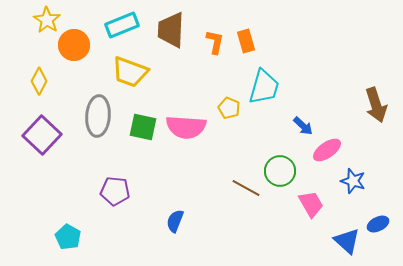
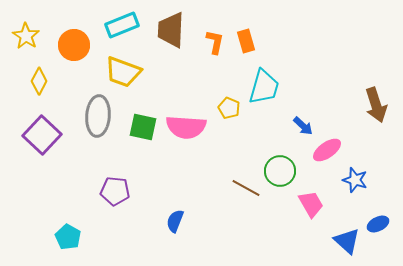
yellow star: moved 21 px left, 16 px down
yellow trapezoid: moved 7 px left
blue star: moved 2 px right, 1 px up
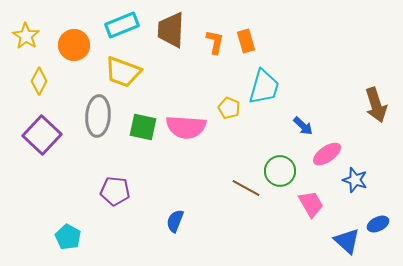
pink ellipse: moved 4 px down
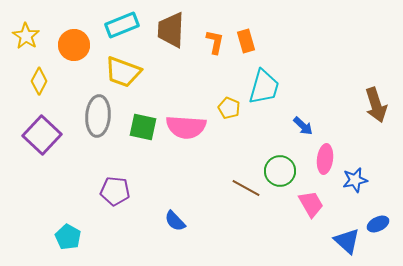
pink ellipse: moved 2 px left, 5 px down; rotated 48 degrees counterclockwise
blue star: rotated 30 degrees counterclockwise
blue semicircle: rotated 65 degrees counterclockwise
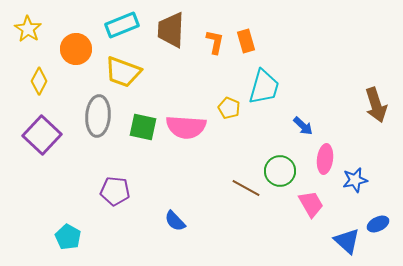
yellow star: moved 2 px right, 7 px up
orange circle: moved 2 px right, 4 px down
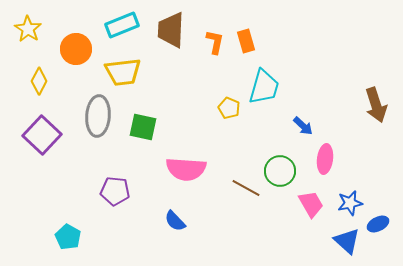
yellow trapezoid: rotated 27 degrees counterclockwise
pink semicircle: moved 42 px down
blue star: moved 5 px left, 23 px down
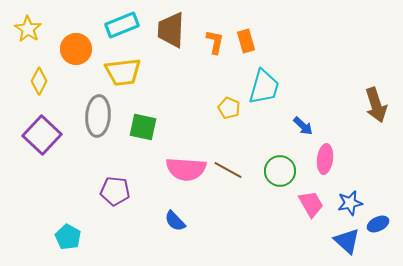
brown line: moved 18 px left, 18 px up
